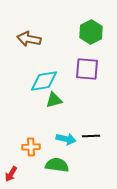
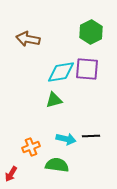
brown arrow: moved 1 px left
cyan diamond: moved 17 px right, 9 px up
orange cross: rotated 18 degrees counterclockwise
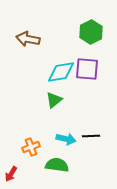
green triangle: rotated 24 degrees counterclockwise
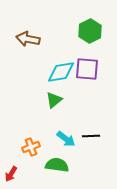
green hexagon: moved 1 px left, 1 px up
cyan arrow: rotated 24 degrees clockwise
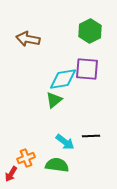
cyan diamond: moved 2 px right, 7 px down
cyan arrow: moved 1 px left, 3 px down
orange cross: moved 5 px left, 11 px down
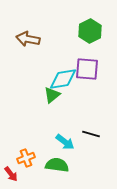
green triangle: moved 2 px left, 5 px up
black line: moved 2 px up; rotated 18 degrees clockwise
red arrow: rotated 70 degrees counterclockwise
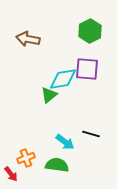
green triangle: moved 3 px left
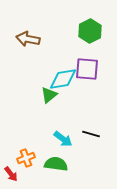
cyan arrow: moved 2 px left, 3 px up
green semicircle: moved 1 px left, 1 px up
